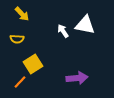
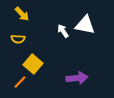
yellow semicircle: moved 1 px right
yellow square: rotated 18 degrees counterclockwise
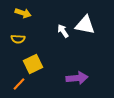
yellow arrow: moved 1 px right, 1 px up; rotated 28 degrees counterclockwise
yellow square: rotated 24 degrees clockwise
orange line: moved 1 px left, 2 px down
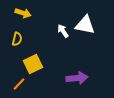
yellow semicircle: moved 1 px left; rotated 80 degrees counterclockwise
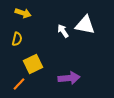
purple arrow: moved 8 px left
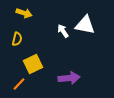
yellow arrow: moved 1 px right
